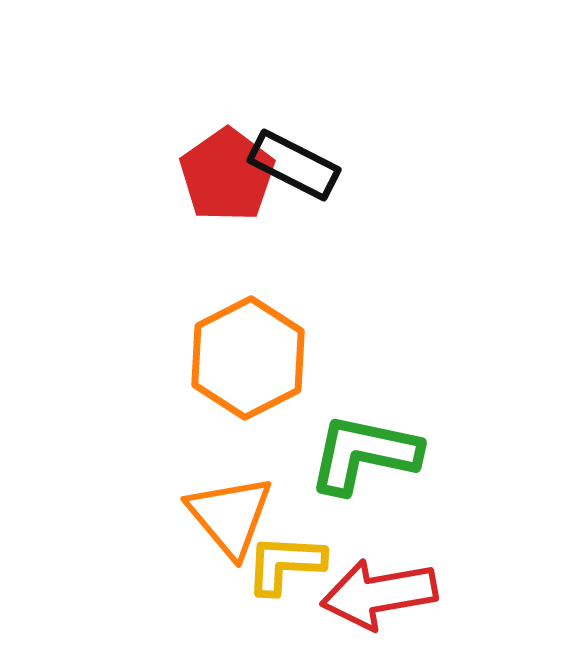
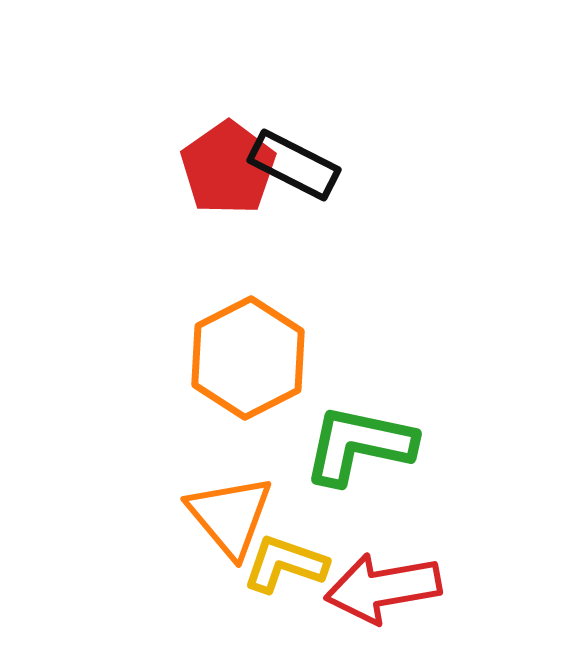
red pentagon: moved 1 px right, 7 px up
green L-shape: moved 5 px left, 9 px up
yellow L-shape: rotated 16 degrees clockwise
red arrow: moved 4 px right, 6 px up
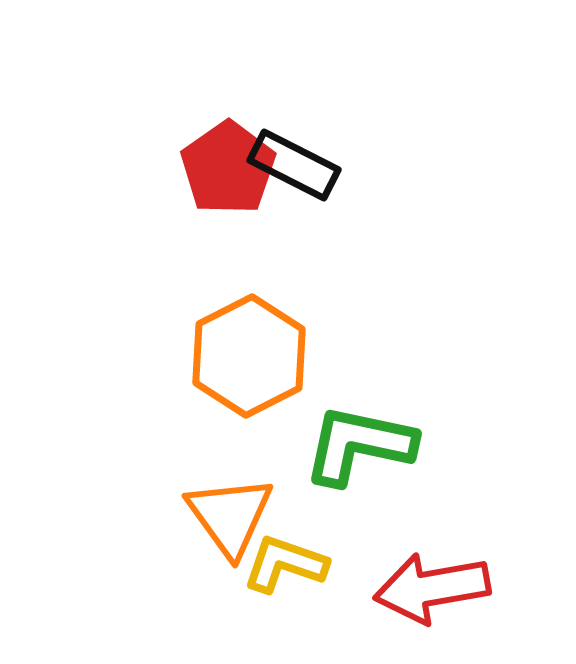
orange hexagon: moved 1 px right, 2 px up
orange triangle: rotated 4 degrees clockwise
red arrow: moved 49 px right
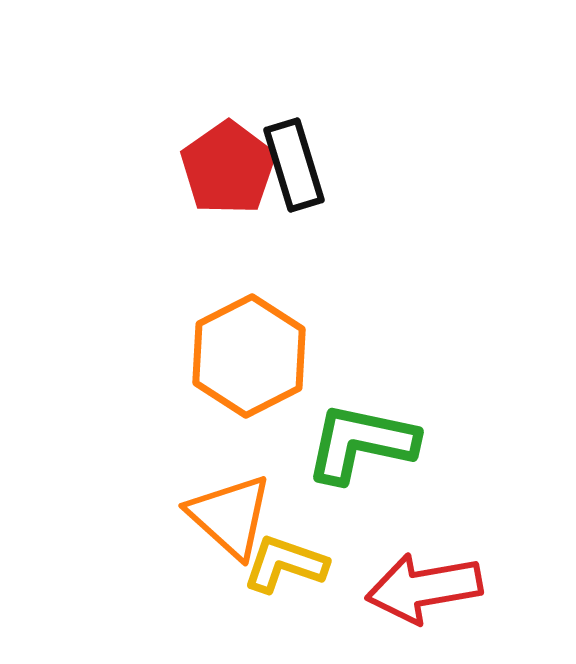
black rectangle: rotated 46 degrees clockwise
green L-shape: moved 2 px right, 2 px up
orange triangle: rotated 12 degrees counterclockwise
red arrow: moved 8 px left
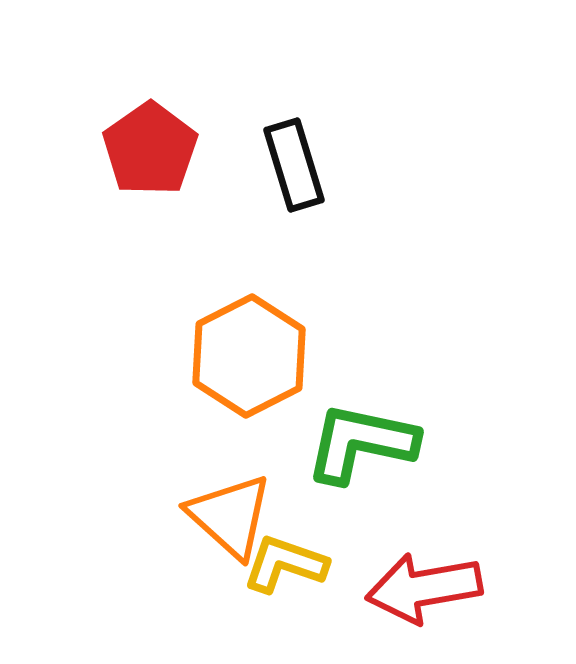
red pentagon: moved 78 px left, 19 px up
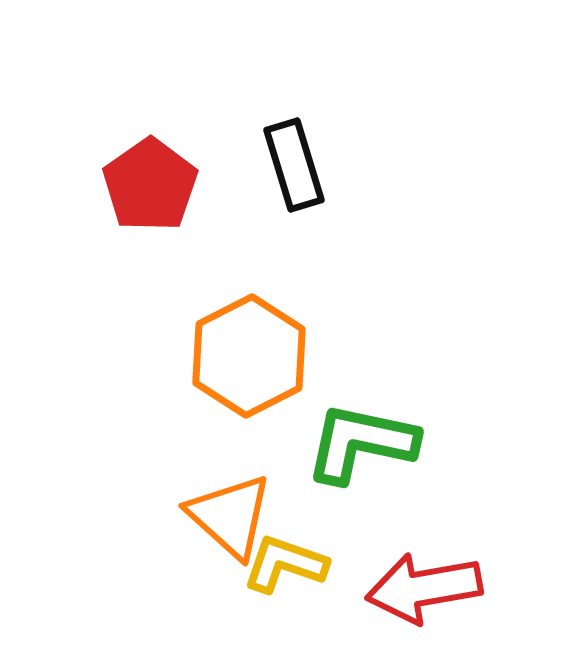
red pentagon: moved 36 px down
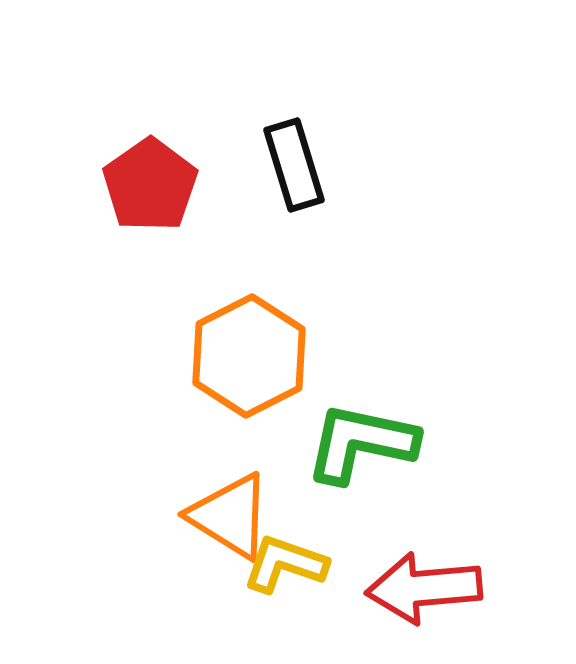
orange triangle: rotated 10 degrees counterclockwise
red arrow: rotated 5 degrees clockwise
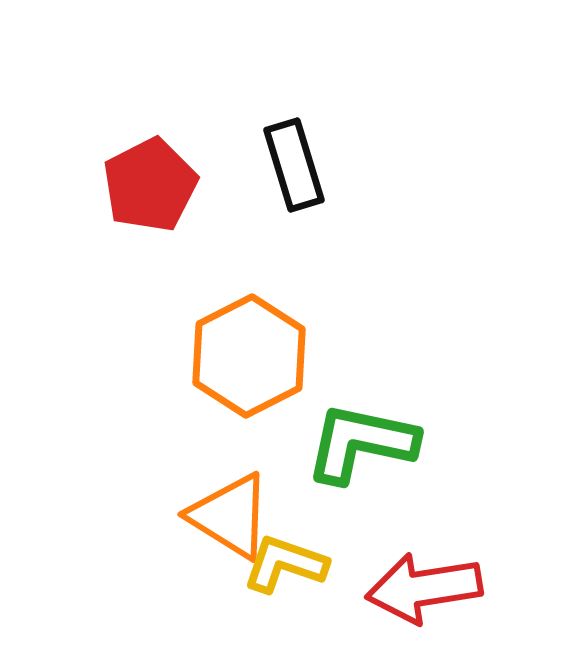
red pentagon: rotated 8 degrees clockwise
red arrow: rotated 4 degrees counterclockwise
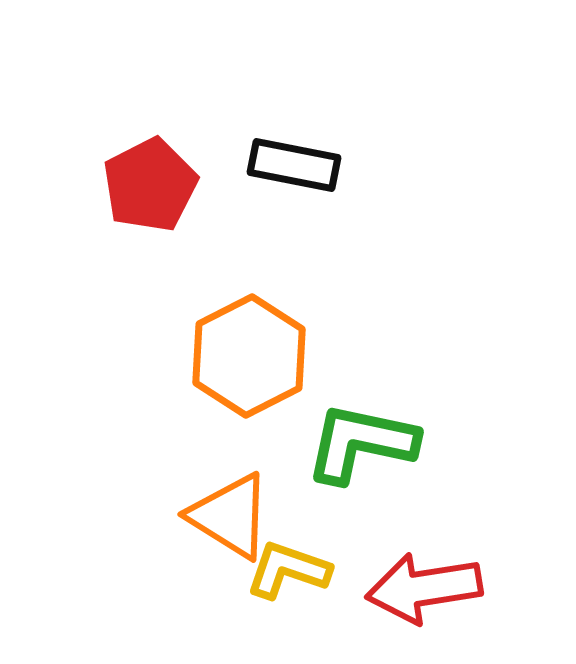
black rectangle: rotated 62 degrees counterclockwise
yellow L-shape: moved 3 px right, 6 px down
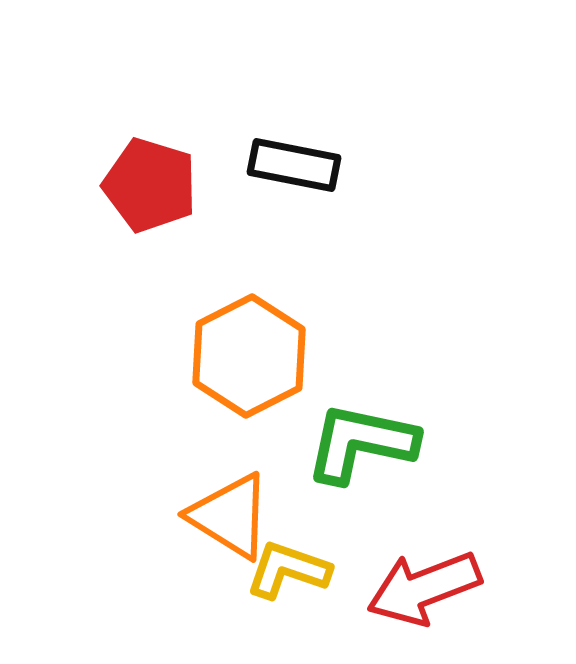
red pentagon: rotated 28 degrees counterclockwise
red arrow: rotated 12 degrees counterclockwise
